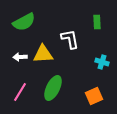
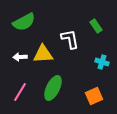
green rectangle: moved 1 px left, 4 px down; rotated 32 degrees counterclockwise
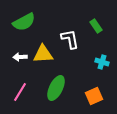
green ellipse: moved 3 px right
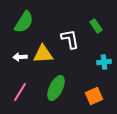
green semicircle: rotated 30 degrees counterclockwise
cyan cross: moved 2 px right; rotated 24 degrees counterclockwise
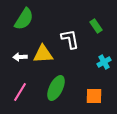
green semicircle: moved 3 px up
cyan cross: rotated 24 degrees counterclockwise
orange square: rotated 24 degrees clockwise
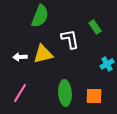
green semicircle: moved 16 px right, 3 px up; rotated 10 degrees counterclockwise
green rectangle: moved 1 px left, 1 px down
yellow triangle: rotated 10 degrees counterclockwise
cyan cross: moved 3 px right, 2 px down
green ellipse: moved 9 px right, 5 px down; rotated 30 degrees counterclockwise
pink line: moved 1 px down
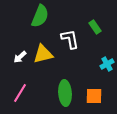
white arrow: rotated 40 degrees counterclockwise
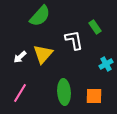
green semicircle: rotated 20 degrees clockwise
white L-shape: moved 4 px right, 1 px down
yellow triangle: rotated 35 degrees counterclockwise
cyan cross: moved 1 px left
green ellipse: moved 1 px left, 1 px up
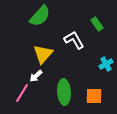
green rectangle: moved 2 px right, 3 px up
white L-shape: rotated 20 degrees counterclockwise
white arrow: moved 16 px right, 19 px down
pink line: moved 2 px right
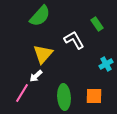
green ellipse: moved 5 px down
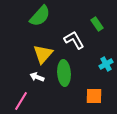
white arrow: moved 1 px right, 1 px down; rotated 64 degrees clockwise
pink line: moved 1 px left, 8 px down
green ellipse: moved 24 px up
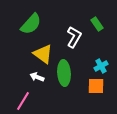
green semicircle: moved 9 px left, 8 px down
white L-shape: moved 3 px up; rotated 60 degrees clockwise
yellow triangle: rotated 35 degrees counterclockwise
cyan cross: moved 5 px left, 2 px down
orange square: moved 2 px right, 10 px up
pink line: moved 2 px right
